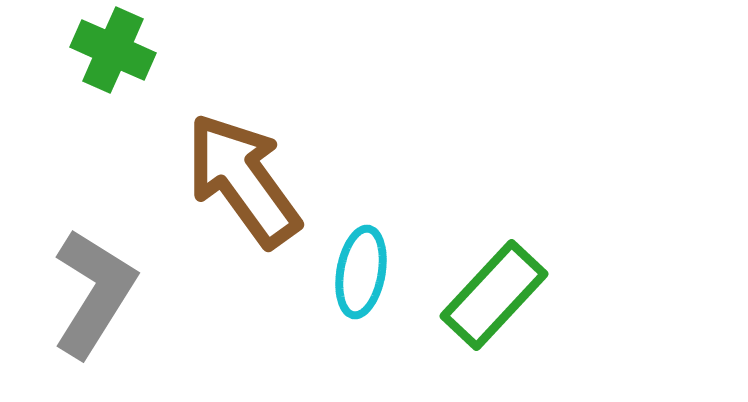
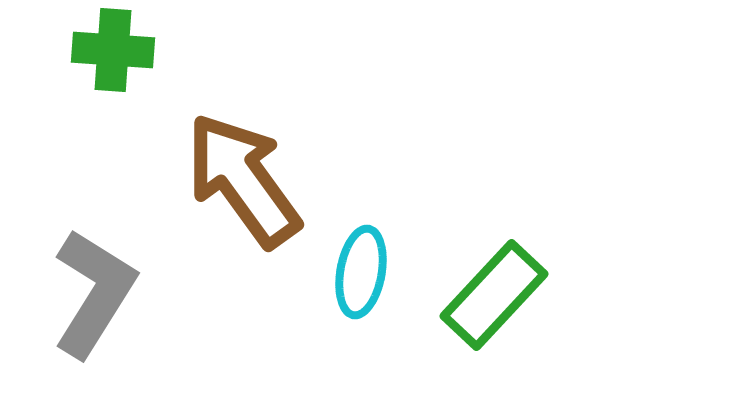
green cross: rotated 20 degrees counterclockwise
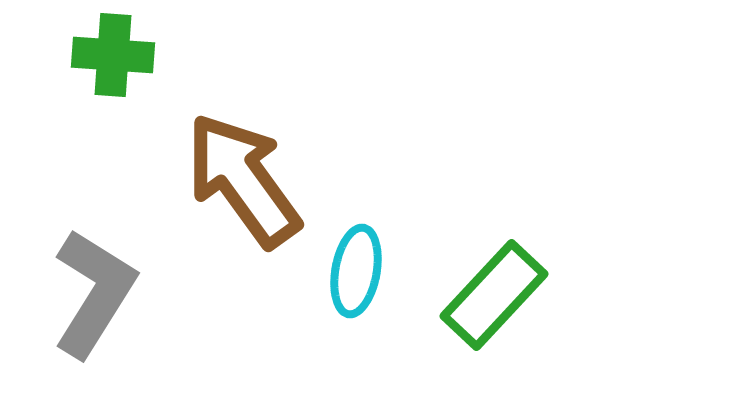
green cross: moved 5 px down
cyan ellipse: moved 5 px left, 1 px up
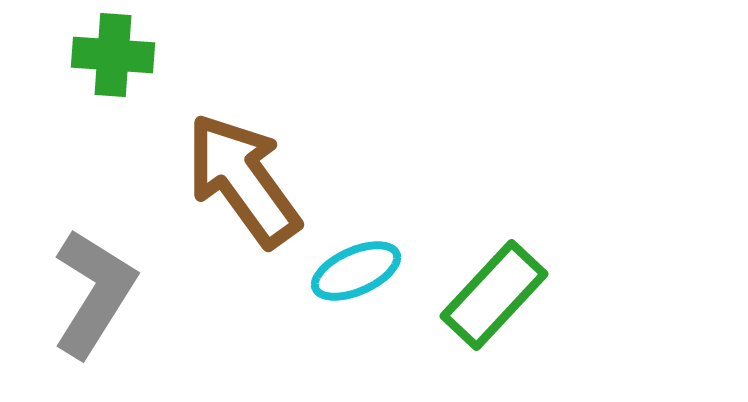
cyan ellipse: rotated 56 degrees clockwise
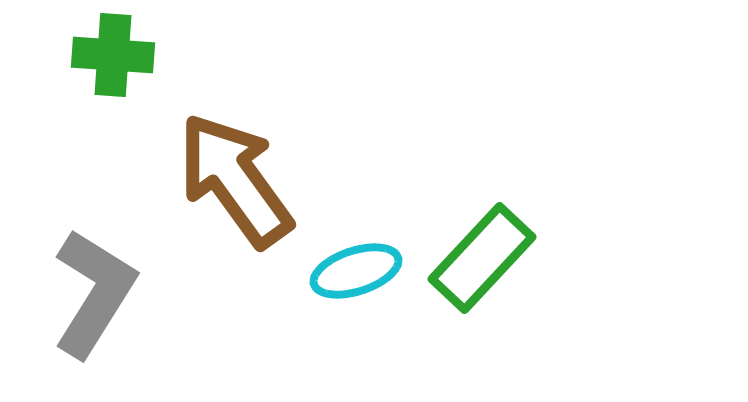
brown arrow: moved 8 px left
cyan ellipse: rotated 6 degrees clockwise
green rectangle: moved 12 px left, 37 px up
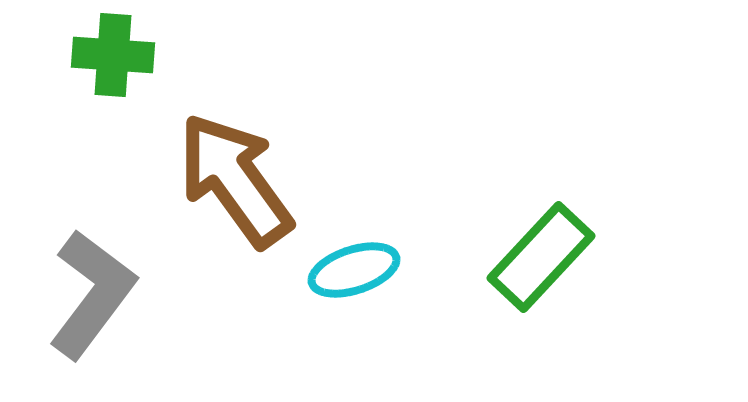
green rectangle: moved 59 px right, 1 px up
cyan ellipse: moved 2 px left, 1 px up
gray L-shape: moved 2 px left, 1 px down; rotated 5 degrees clockwise
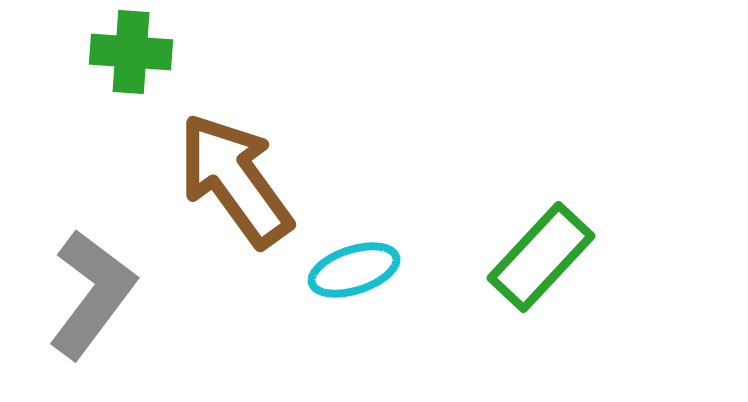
green cross: moved 18 px right, 3 px up
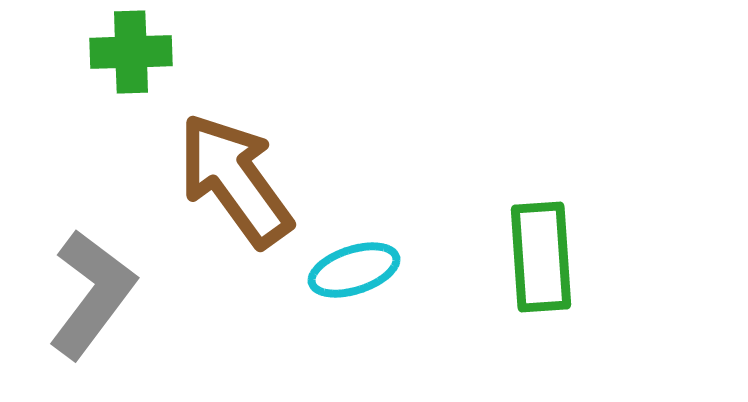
green cross: rotated 6 degrees counterclockwise
green rectangle: rotated 47 degrees counterclockwise
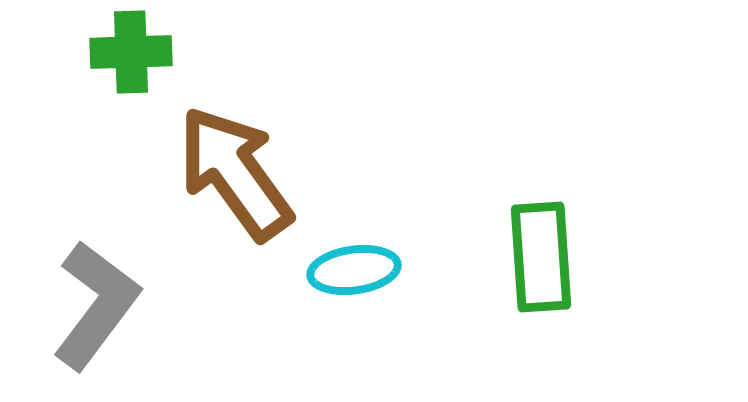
brown arrow: moved 7 px up
cyan ellipse: rotated 10 degrees clockwise
gray L-shape: moved 4 px right, 11 px down
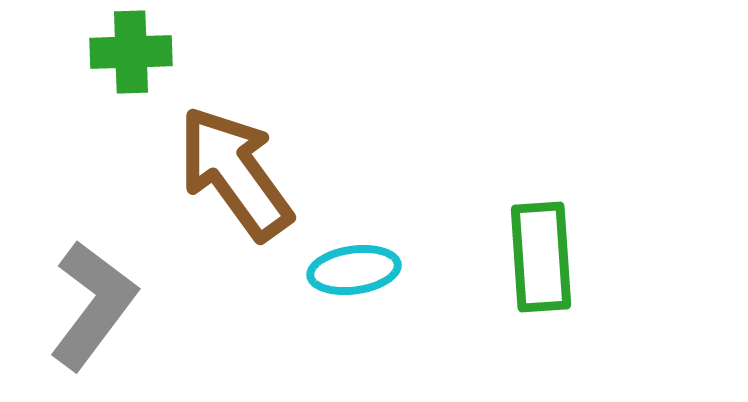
gray L-shape: moved 3 px left
